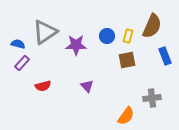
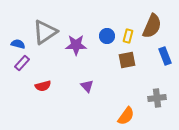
gray cross: moved 5 px right
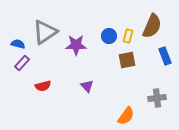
blue circle: moved 2 px right
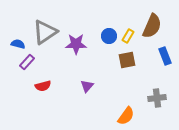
yellow rectangle: rotated 16 degrees clockwise
purple star: moved 1 px up
purple rectangle: moved 5 px right, 1 px up
purple triangle: rotated 24 degrees clockwise
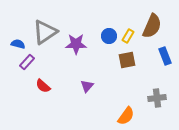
red semicircle: rotated 56 degrees clockwise
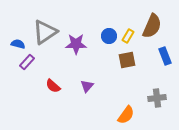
red semicircle: moved 10 px right
orange semicircle: moved 1 px up
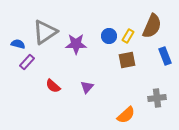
purple triangle: moved 1 px down
orange semicircle: rotated 12 degrees clockwise
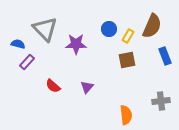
gray triangle: moved 3 px up; rotated 40 degrees counterclockwise
blue circle: moved 7 px up
gray cross: moved 4 px right, 3 px down
orange semicircle: rotated 54 degrees counterclockwise
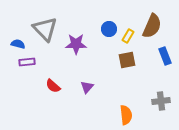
purple rectangle: rotated 42 degrees clockwise
